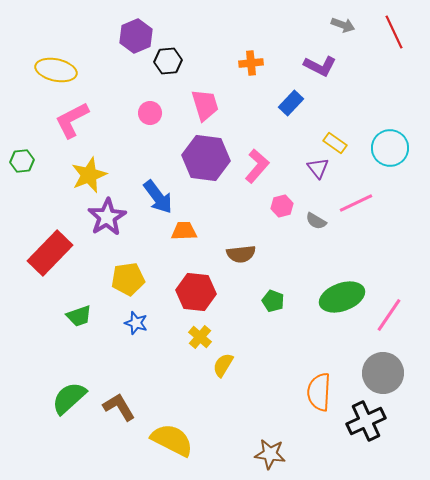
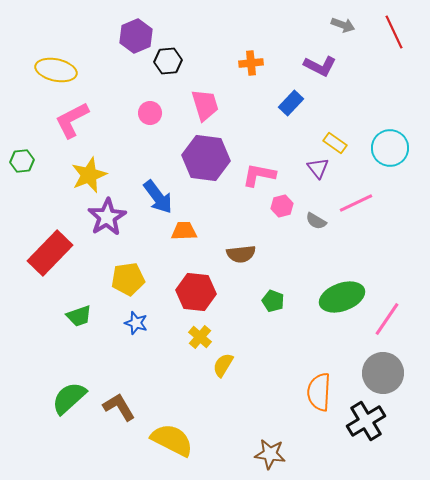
pink L-shape at (257, 166): moved 2 px right, 9 px down; rotated 120 degrees counterclockwise
pink line at (389, 315): moved 2 px left, 4 px down
black cross at (366, 421): rotated 6 degrees counterclockwise
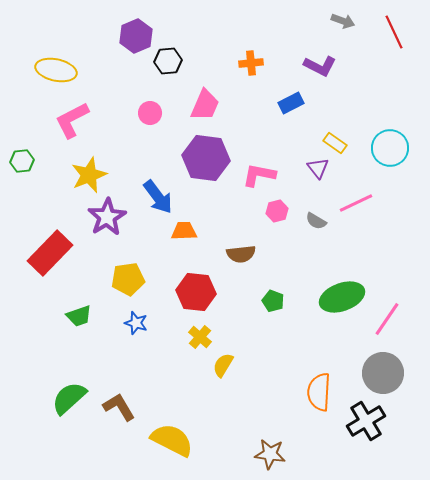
gray arrow at (343, 25): moved 4 px up
blue rectangle at (291, 103): rotated 20 degrees clockwise
pink trapezoid at (205, 105): rotated 40 degrees clockwise
pink hexagon at (282, 206): moved 5 px left, 5 px down
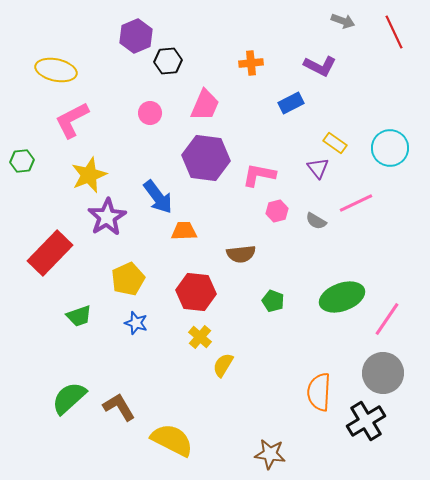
yellow pentagon at (128, 279): rotated 16 degrees counterclockwise
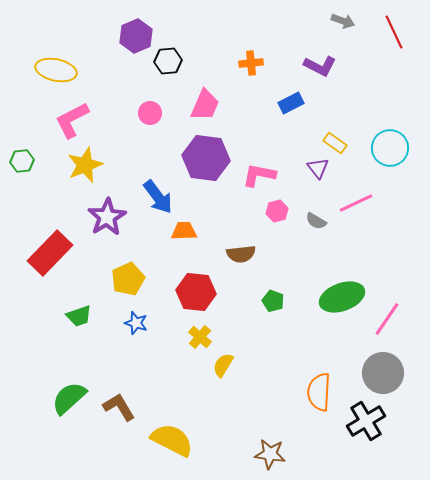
yellow star at (89, 175): moved 4 px left, 10 px up
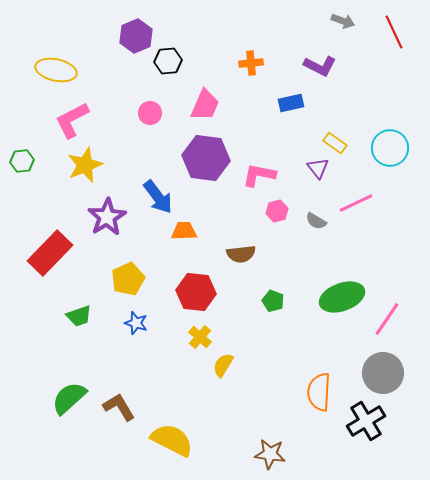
blue rectangle at (291, 103): rotated 15 degrees clockwise
